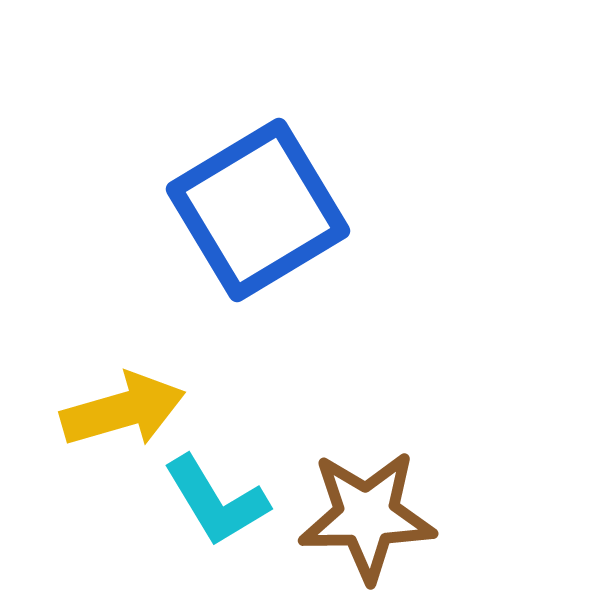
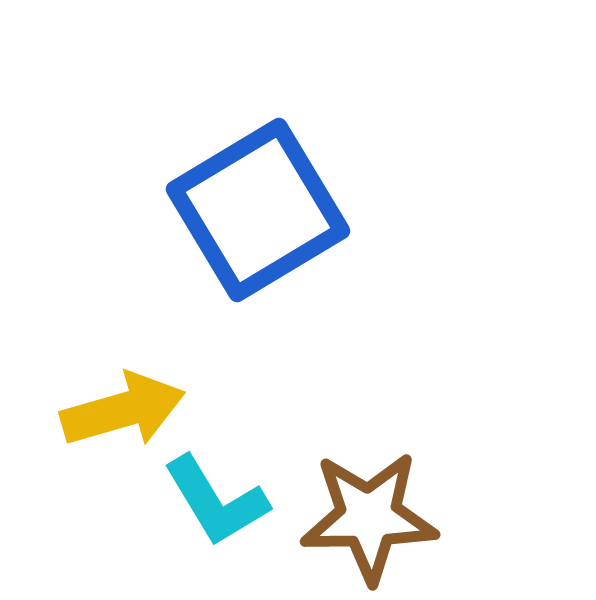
brown star: moved 2 px right, 1 px down
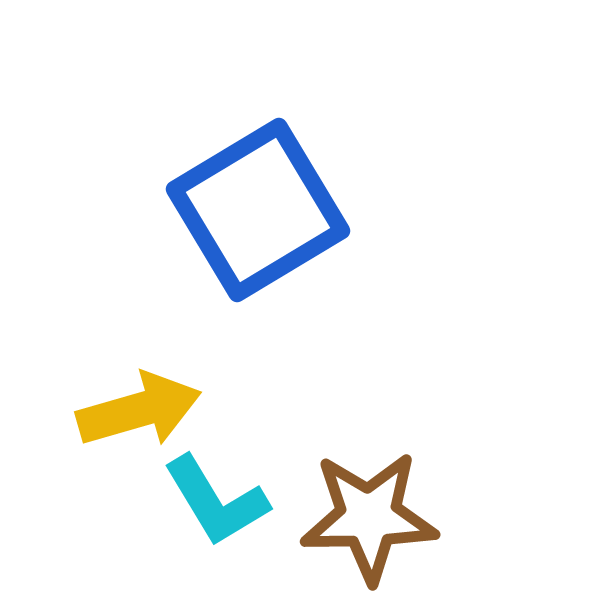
yellow arrow: moved 16 px right
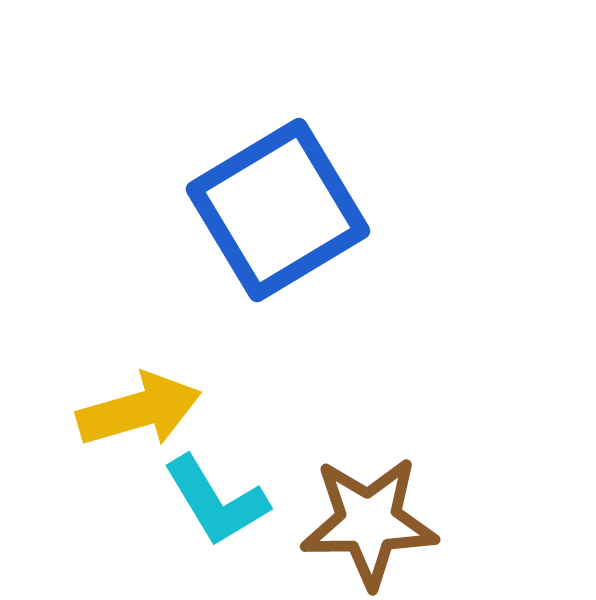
blue square: moved 20 px right
brown star: moved 5 px down
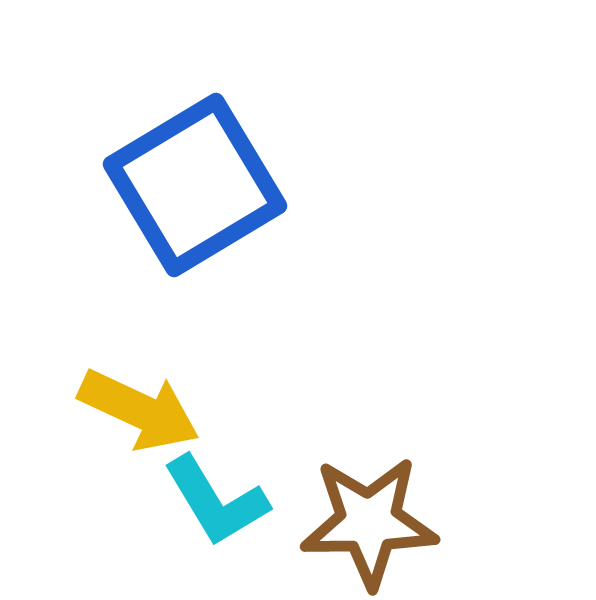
blue square: moved 83 px left, 25 px up
yellow arrow: rotated 41 degrees clockwise
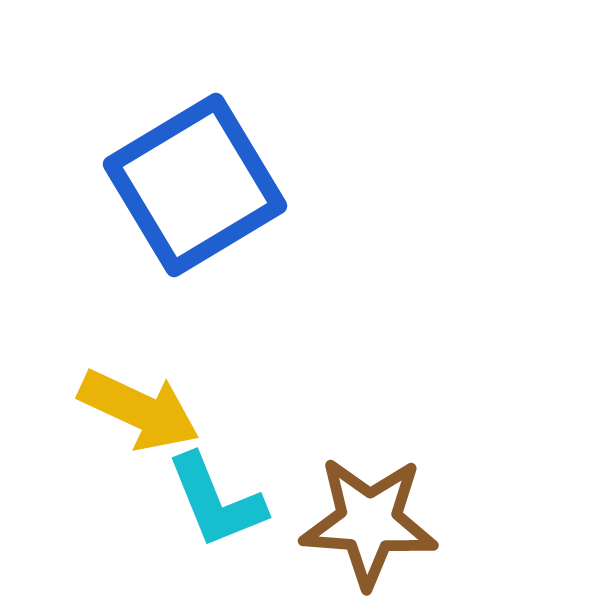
cyan L-shape: rotated 9 degrees clockwise
brown star: rotated 5 degrees clockwise
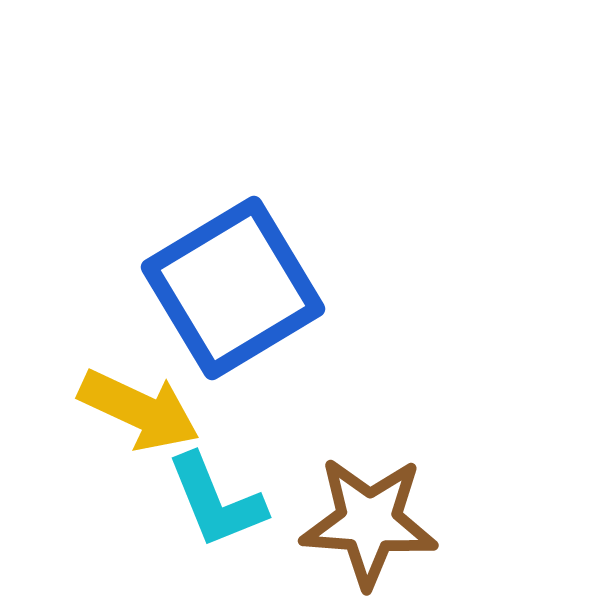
blue square: moved 38 px right, 103 px down
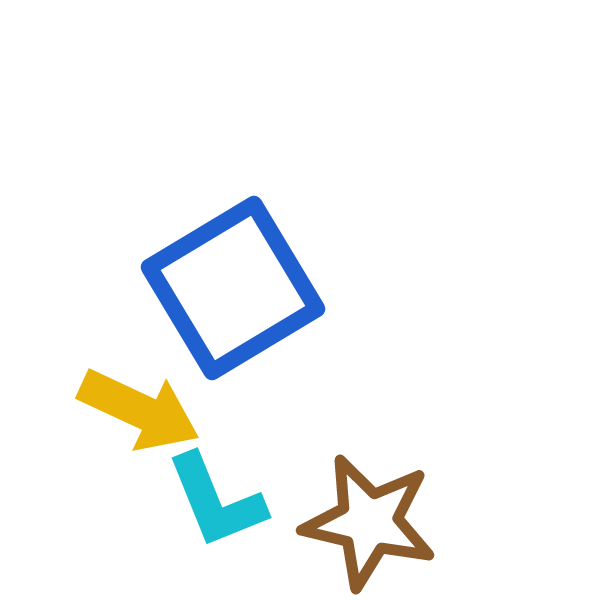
brown star: rotated 9 degrees clockwise
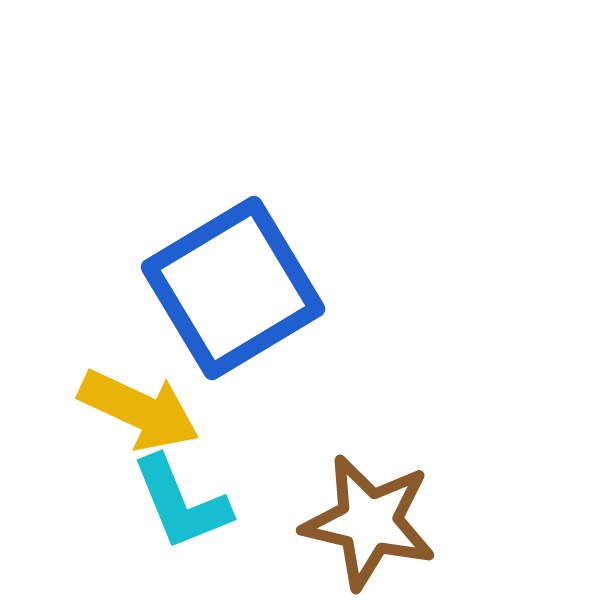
cyan L-shape: moved 35 px left, 2 px down
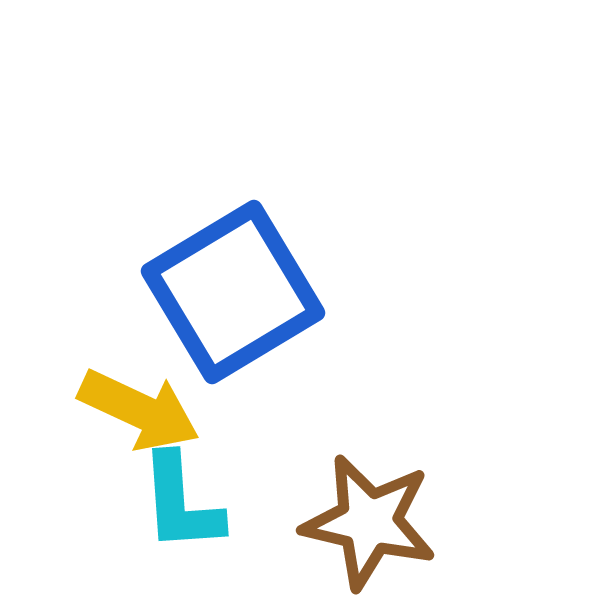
blue square: moved 4 px down
cyan L-shape: rotated 18 degrees clockwise
